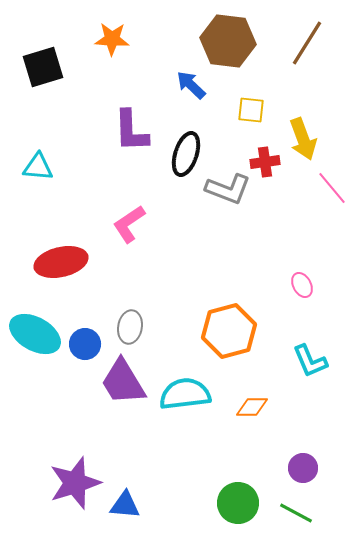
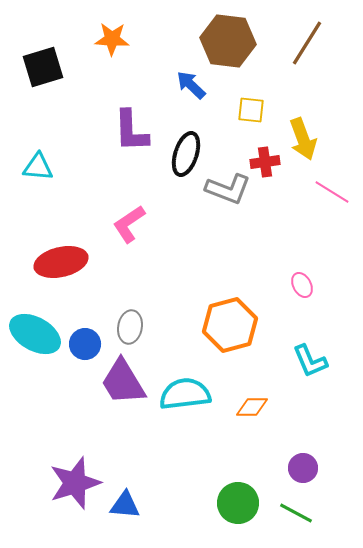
pink line: moved 4 px down; rotated 18 degrees counterclockwise
orange hexagon: moved 1 px right, 6 px up
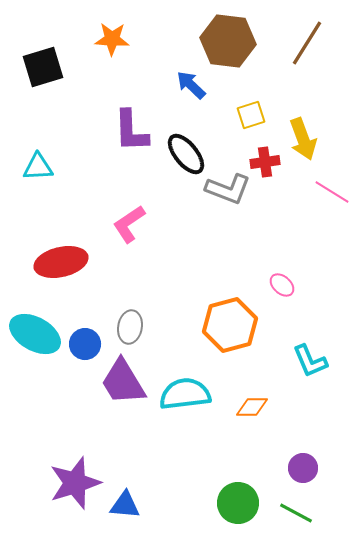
yellow square: moved 5 px down; rotated 24 degrees counterclockwise
black ellipse: rotated 57 degrees counterclockwise
cyan triangle: rotated 8 degrees counterclockwise
pink ellipse: moved 20 px left; rotated 20 degrees counterclockwise
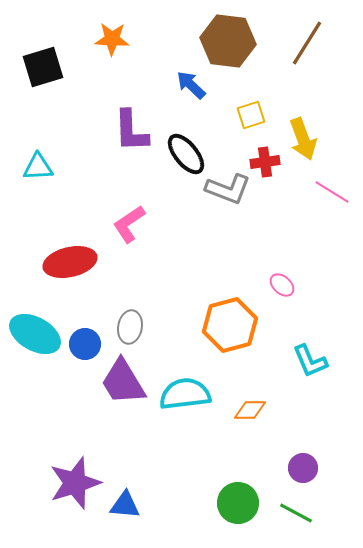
red ellipse: moved 9 px right
orange diamond: moved 2 px left, 3 px down
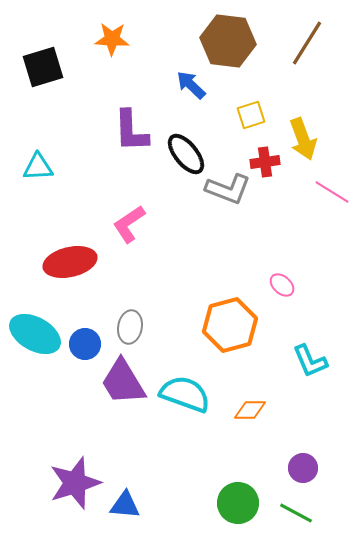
cyan semicircle: rotated 27 degrees clockwise
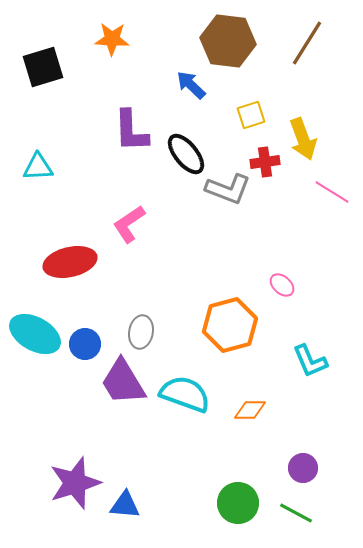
gray ellipse: moved 11 px right, 5 px down
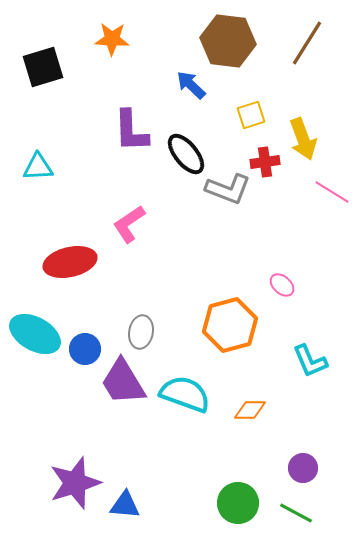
blue circle: moved 5 px down
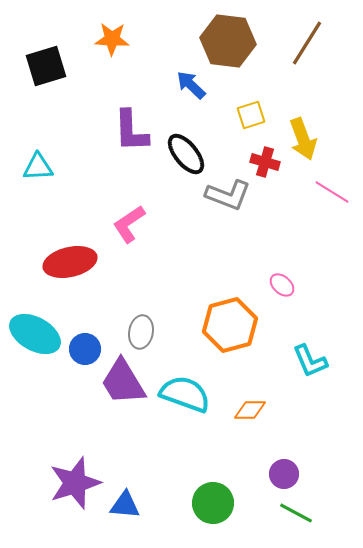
black square: moved 3 px right, 1 px up
red cross: rotated 24 degrees clockwise
gray L-shape: moved 6 px down
purple circle: moved 19 px left, 6 px down
green circle: moved 25 px left
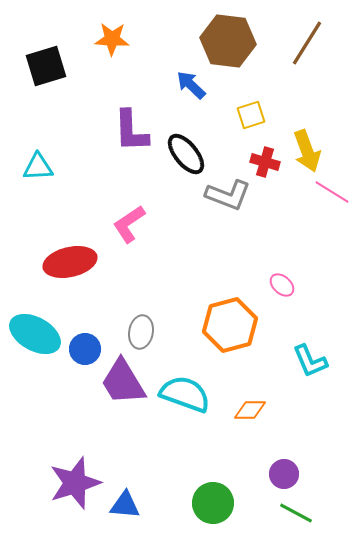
yellow arrow: moved 4 px right, 12 px down
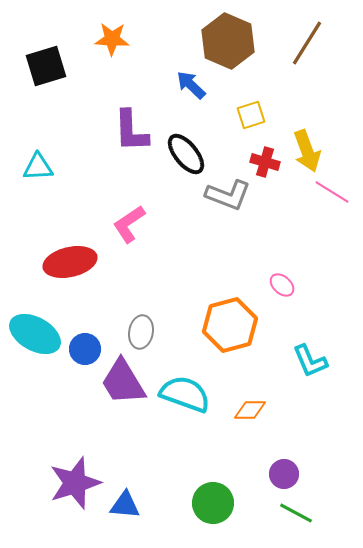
brown hexagon: rotated 16 degrees clockwise
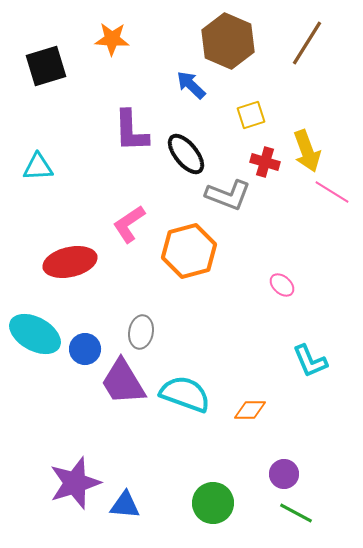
orange hexagon: moved 41 px left, 74 px up
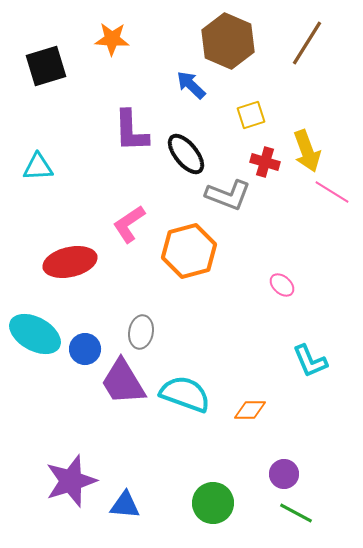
purple star: moved 4 px left, 2 px up
